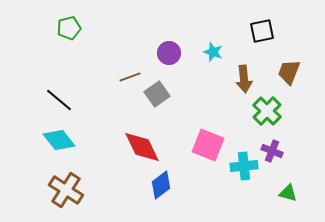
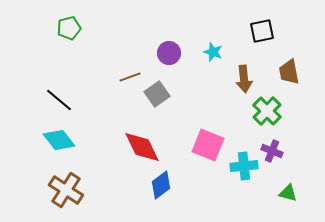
brown trapezoid: rotated 32 degrees counterclockwise
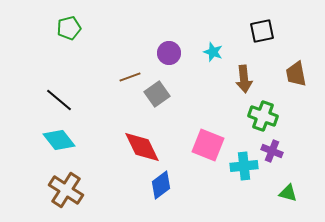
brown trapezoid: moved 7 px right, 2 px down
green cross: moved 4 px left, 5 px down; rotated 24 degrees counterclockwise
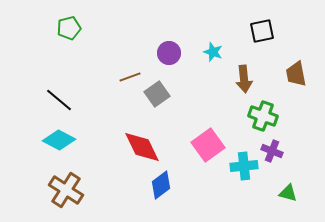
cyan diamond: rotated 24 degrees counterclockwise
pink square: rotated 32 degrees clockwise
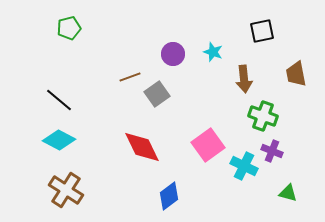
purple circle: moved 4 px right, 1 px down
cyan cross: rotated 32 degrees clockwise
blue diamond: moved 8 px right, 11 px down
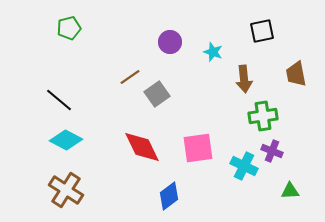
purple circle: moved 3 px left, 12 px up
brown line: rotated 15 degrees counterclockwise
green cross: rotated 28 degrees counterclockwise
cyan diamond: moved 7 px right
pink square: moved 10 px left, 3 px down; rotated 28 degrees clockwise
green triangle: moved 2 px right, 2 px up; rotated 18 degrees counterclockwise
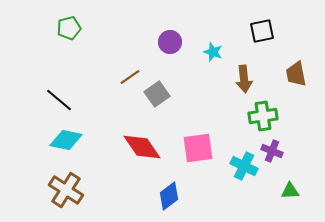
cyan diamond: rotated 16 degrees counterclockwise
red diamond: rotated 9 degrees counterclockwise
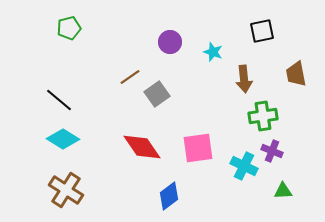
cyan diamond: moved 3 px left, 1 px up; rotated 20 degrees clockwise
green triangle: moved 7 px left
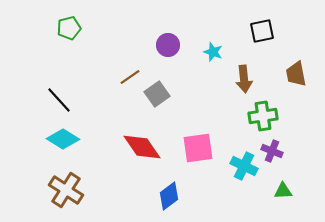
purple circle: moved 2 px left, 3 px down
black line: rotated 8 degrees clockwise
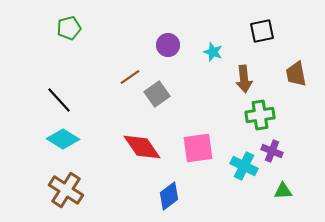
green cross: moved 3 px left, 1 px up
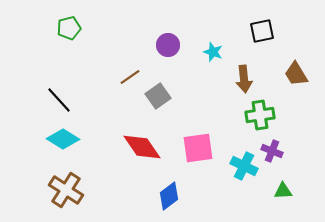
brown trapezoid: rotated 20 degrees counterclockwise
gray square: moved 1 px right, 2 px down
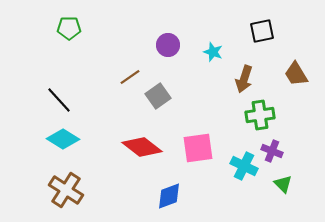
green pentagon: rotated 15 degrees clockwise
brown arrow: rotated 24 degrees clockwise
red diamond: rotated 18 degrees counterclockwise
green triangle: moved 7 px up; rotated 48 degrees clockwise
blue diamond: rotated 16 degrees clockwise
